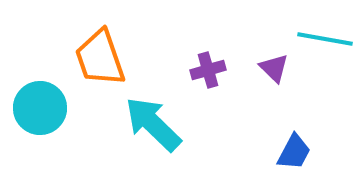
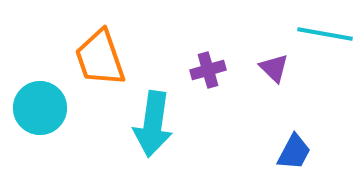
cyan line: moved 5 px up
cyan arrow: rotated 126 degrees counterclockwise
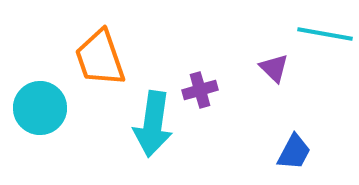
purple cross: moved 8 px left, 20 px down
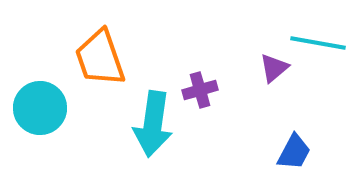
cyan line: moved 7 px left, 9 px down
purple triangle: rotated 36 degrees clockwise
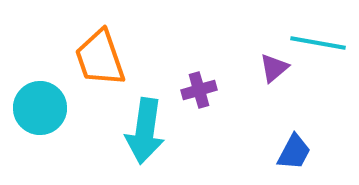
purple cross: moved 1 px left
cyan arrow: moved 8 px left, 7 px down
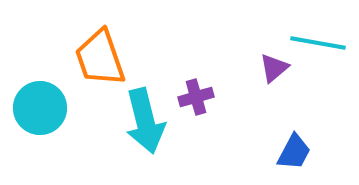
purple cross: moved 3 px left, 7 px down
cyan arrow: moved 10 px up; rotated 22 degrees counterclockwise
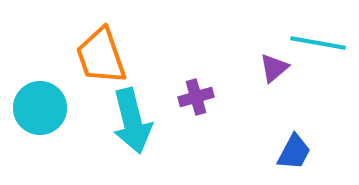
orange trapezoid: moved 1 px right, 2 px up
cyan arrow: moved 13 px left
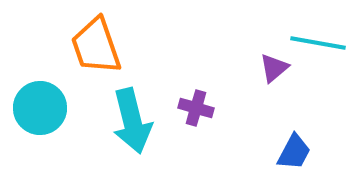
orange trapezoid: moved 5 px left, 10 px up
purple cross: moved 11 px down; rotated 32 degrees clockwise
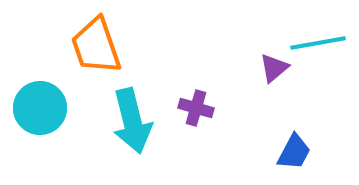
cyan line: rotated 20 degrees counterclockwise
